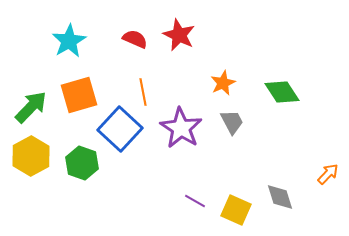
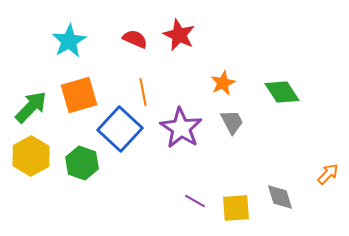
yellow square: moved 2 px up; rotated 28 degrees counterclockwise
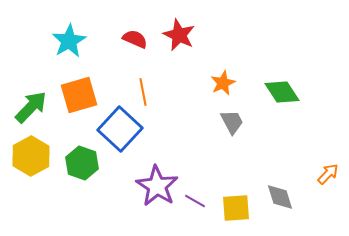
purple star: moved 24 px left, 58 px down
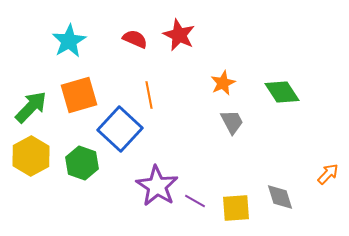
orange line: moved 6 px right, 3 px down
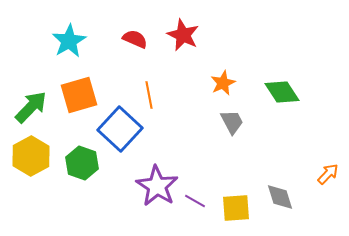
red star: moved 4 px right
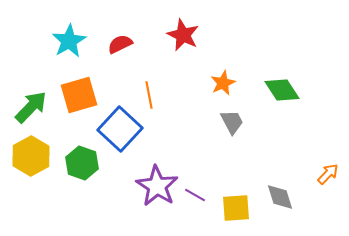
red semicircle: moved 15 px left, 5 px down; rotated 50 degrees counterclockwise
green diamond: moved 2 px up
purple line: moved 6 px up
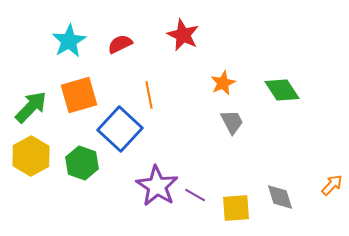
orange arrow: moved 4 px right, 11 px down
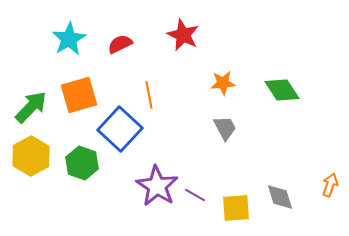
cyan star: moved 2 px up
orange star: rotated 20 degrees clockwise
gray trapezoid: moved 7 px left, 6 px down
orange arrow: moved 2 px left; rotated 25 degrees counterclockwise
